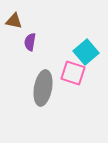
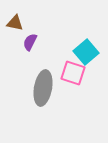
brown triangle: moved 1 px right, 2 px down
purple semicircle: rotated 18 degrees clockwise
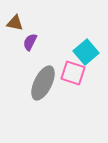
gray ellipse: moved 5 px up; rotated 16 degrees clockwise
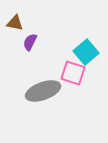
gray ellipse: moved 8 px down; rotated 44 degrees clockwise
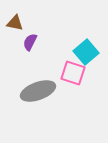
gray ellipse: moved 5 px left
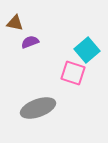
purple semicircle: rotated 42 degrees clockwise
cyan square: moved 1 px right, 2 px up
gray ellipse: moved 17 px down
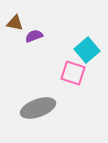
purple semicircle: moved 4 px right, 6 px up
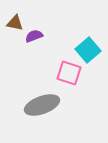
cyan square: moved 1 px right
pink square: moved 4 px left
gray ellipse: moved 4 px right, 3 px up
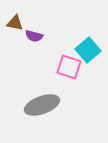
purple semicircle: rotated 144 degrees counterclockwise
pink square: moved 6 px up
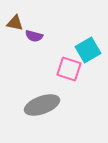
cyan square: rotated 10 degrees clockwise
pink square: moved 2 px down
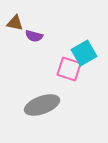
cyan square: moved 4 px left, 3 px down
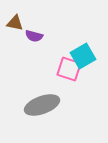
cyan square: moved 1 px left, 3 px down
